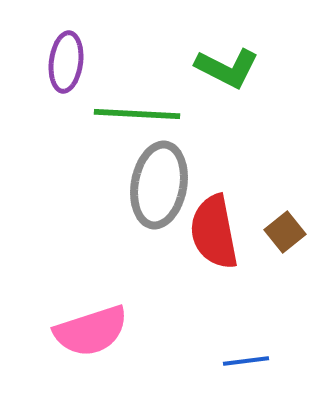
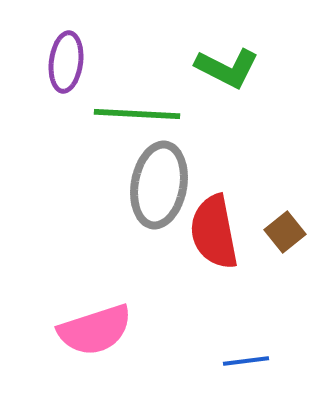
pink semicircle: moved 4 px right, 1 px up
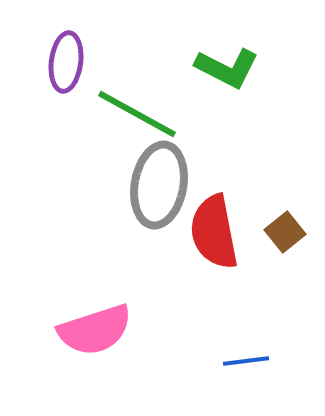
green line: rotated 26 degrees clockwise
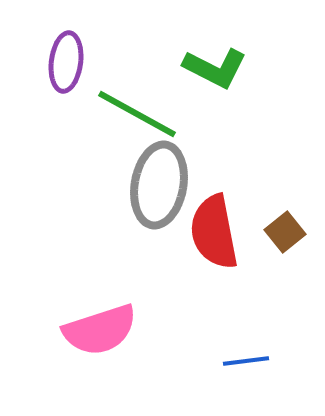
green L-shape: moved 12 px left
pink semicircle: moved 5 px right
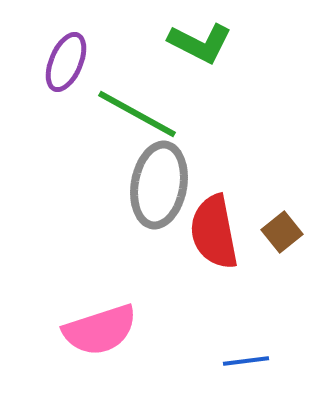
purple ellipse: rotated 16 degrees clockwise
green L-shape: moved 15 px left, 25 px up
brown square: moved 3 px left
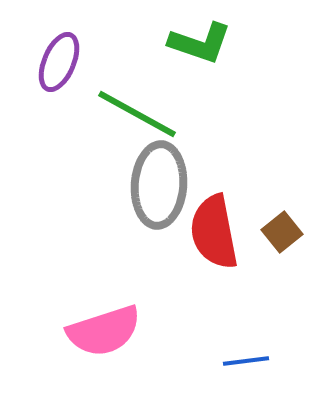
green L-shape: rotated 8 degrees counterclockwise
purple ellipse: moved 7 px left
gray ellipse: rotated 6 degrees counterclockwise
pink semicircle: moved 4 px right, 1 px down
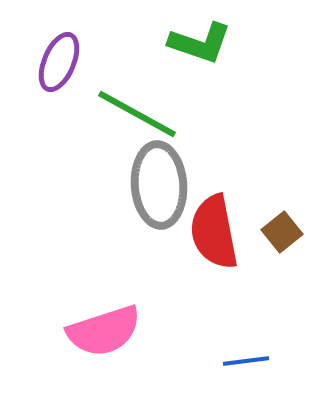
gray ellipse: rotated 8 degrees counterclockwise
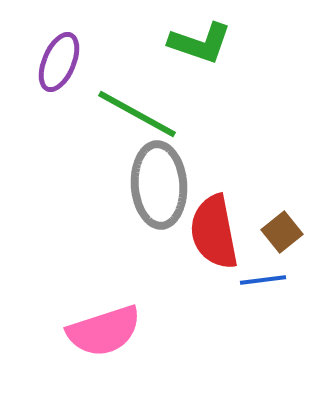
blue line: moved 17 px right, 81 px up
